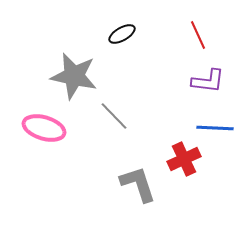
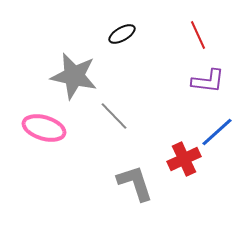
blue line: moved 2 px right, 4 px down; rotated 45 degrees counterclockwise
gray L-shape: moved 3 px left, 1 px up
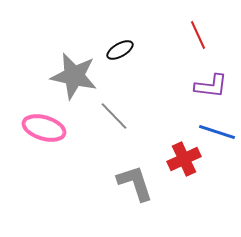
black ellipse: moved 2 px left, 16 px down
purple L-shape: moved 3 px right, 5 px down
blue line: rotated 60 degrees clockwise
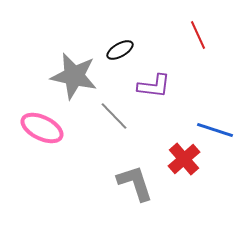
purple L-shape: moved 57 px left
pink ellipse: moved 2 px left; rotated 9 degrees clockwise
blue line: moved 2 px left, 2 px up
red cross: rotated 16 degrees counterclockwise
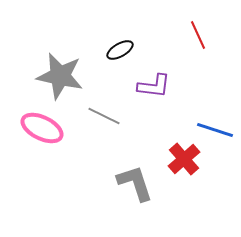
gray star: moved 14 px left
gray line: moved 10 px left; rotated 20 degrees counterclockwise
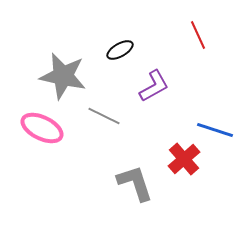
gray star: moved 3 px right
purple L-shape: rotated 36 degrees counterclockwise
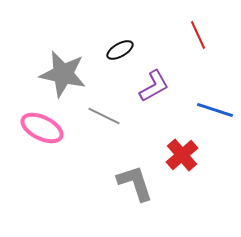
gray star: moved 2 px up
blue line: moved 20 px up
red cross: moved 2 px left, 4 px up
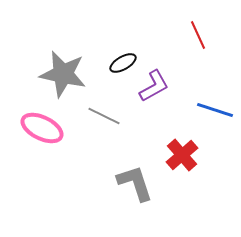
black ellipse: moved 3 px right, 13 px down
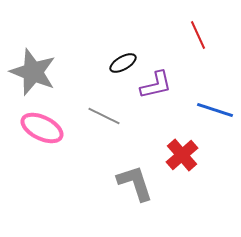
gray star: moved 30 px left, 2 px up; rotated 9 degrees clockwise
purple L-shape: moved 2 px right, 1 px up; rotated 16 degrees clockwise
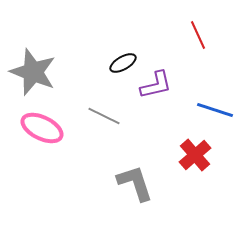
red cross: moved 13 px right
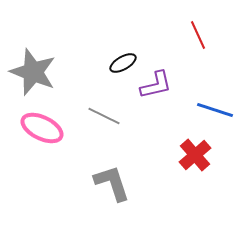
gray L-shape: moved 23 px left
